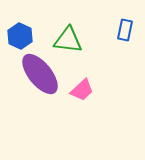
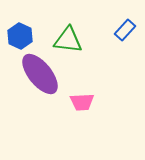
blue rectangle: rotated 30 degrees clockwise
pink trapezoid: moved 12 px down; rotated 40 degrees clockwise
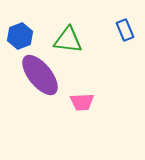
blue rectangle: rotated 65 degrees counterclockwise
blue hexagon: rotated 15 degrees clockwise
purple ellipse: moved 1 px down
